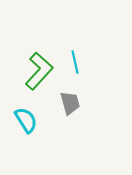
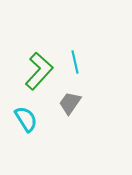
gray trapezoid: rotated 130 degrees counterclockwise
cyan semicircle: moved 1 px up
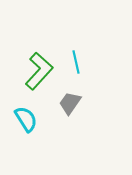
cyan line: moved 1 px right
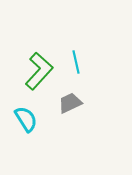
gray trapezoid: rotated 30 degrees clockwise
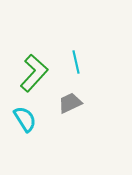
green L-shape: moved 5 px left, 2 px down
cyan semicircle: moved 1 px left
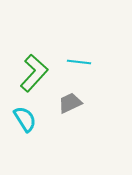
cyan line: moved 3 px right; rotated 70 degrees counterclockwise
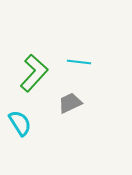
cyan semicircle: moved 5 px left, 4 px down
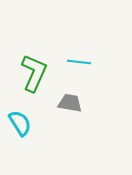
green L-shape: rotated 18 degrees counterclockwise
gray trapezoid: rotated 35 degrees clockwise
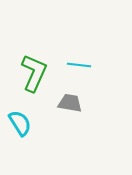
cyan line: moved 3 px down
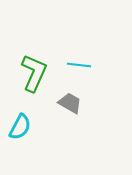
gray trapezoid: rotated 20 degrees clockwise
cyan semicircle: moved 4 px down; rotated 60 degrees clockwise
